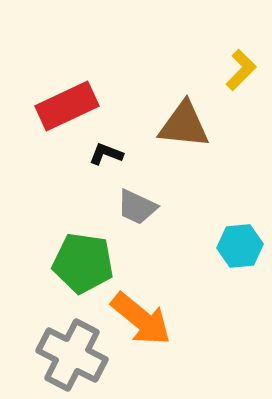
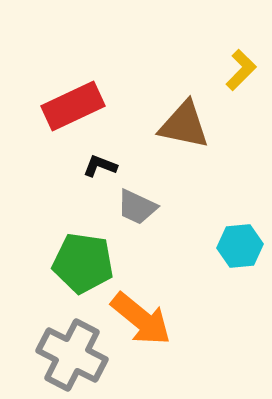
red rectangle: moved 6 px right
brown triangle: rotated 6 degrees clockwise
black L-shape: moved 6 px left, 12 px down
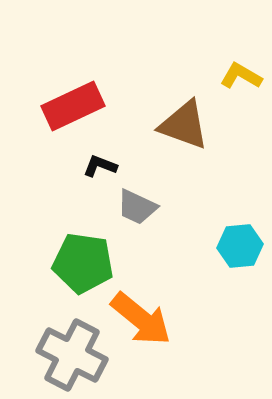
yellow L-shape: moved 6 px down; rotated 105 degrees counterclockwise
brown triangle: rotated 8 degrees clockwise
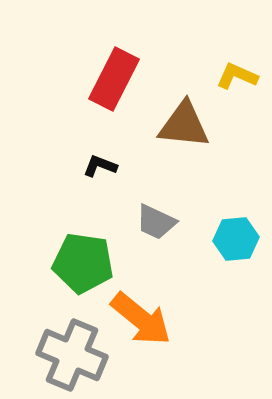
yellow L-shape: moved 4 px left; rotated 6 degrees counterclockwise
red rectangle: moved 41 px right, 27 px up; rotated 38 degrees counterclockwise
brown triangle: rotated 14 degrees counterclockwise
gray trapezoid: moved 19 px right, 15 px down
cyan hexagon: moved 4 px left, 7 px up
gray cross: rotated 4 degrees counterclockwise
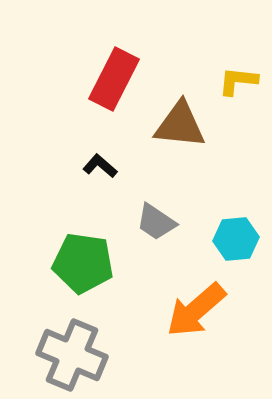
yellow L-shape: moved 1 px right, 5 px down; rotated 18 degrees counterclockwise
brown triangle: moved 4 px left
black L-shape: rotated 20 degrees clockwise
gray trapezoid: rotated 9 degrees clockwise
orange arrow: moved 55 px right, 9 px up; rotated 100 degrees clockwise
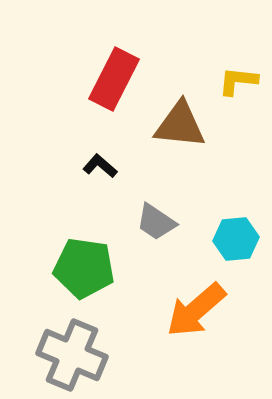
green pentagon: moved 1 px right, 5 px down
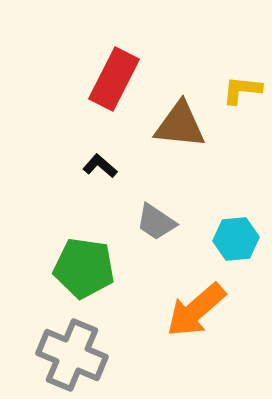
yellow L-shape: moved 4 px right, 9 px down
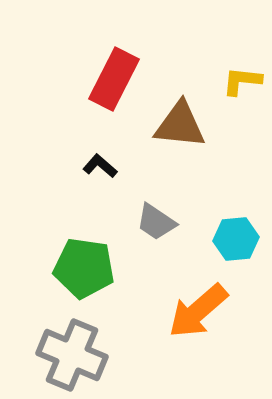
yellow L-shape: moved 9 px up
orange arrow: moved 2 px right, 1 px down
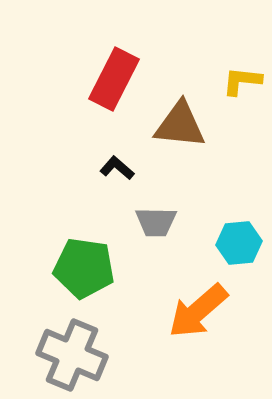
black L-shape: moved 17 px right, 2 px down
gray trapezoid: rotated 33 degrees counterclockwise
cyan hexagon: moved 3 px right, 4 px down
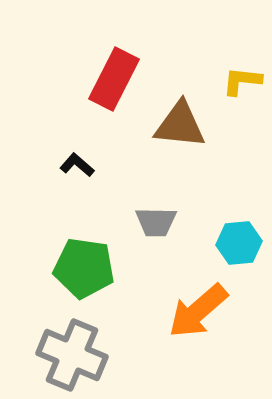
black L-shape: moved 40 px left, 3 px up
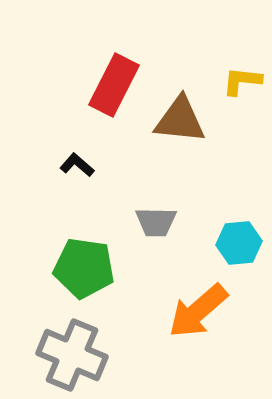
red rectangle: moved 6 px down
brown triangle: moved 5 px up
